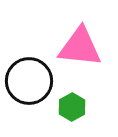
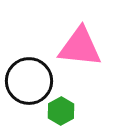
green hexagon: moved 11 px left, 4 px down
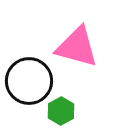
pink triangle: moved 3 px left; rotated 9 degrees clockwise
